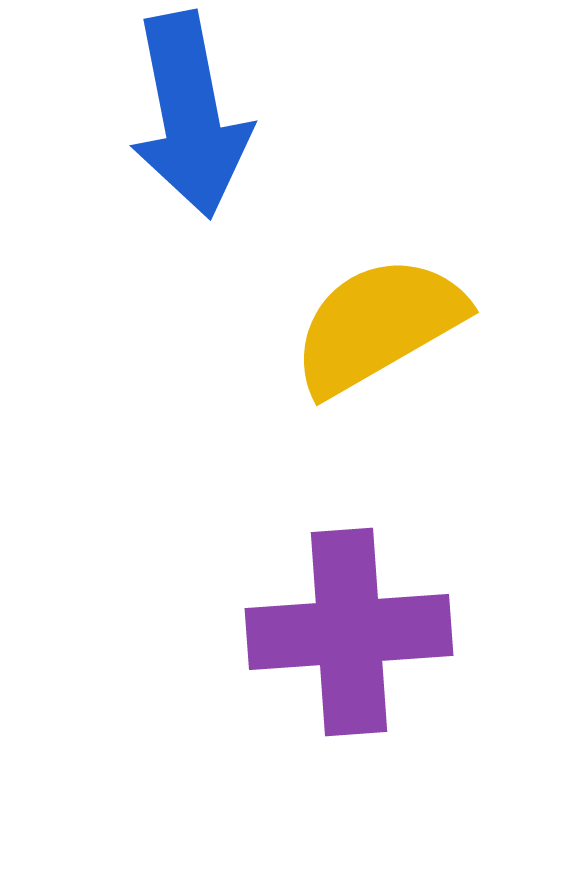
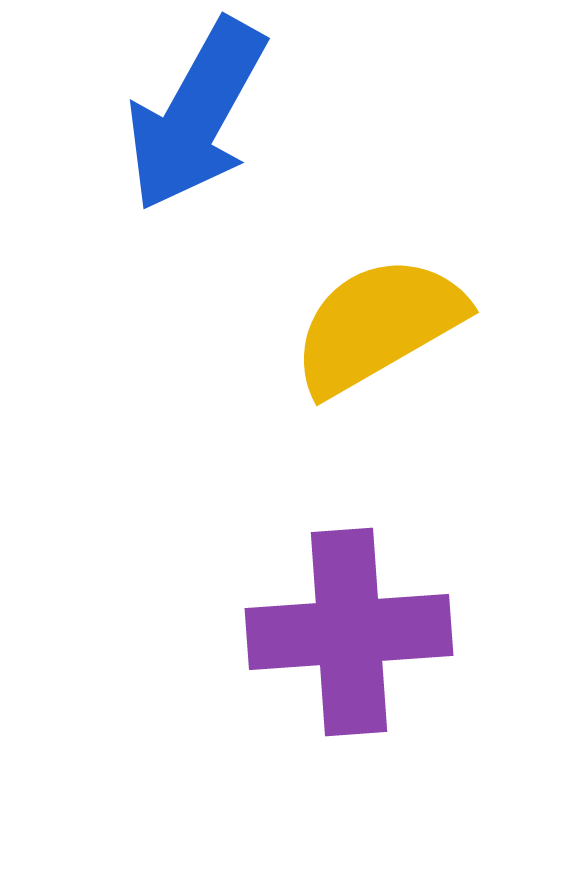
blue arrow: moved 6 px right; rotated 40 degrees clockwise
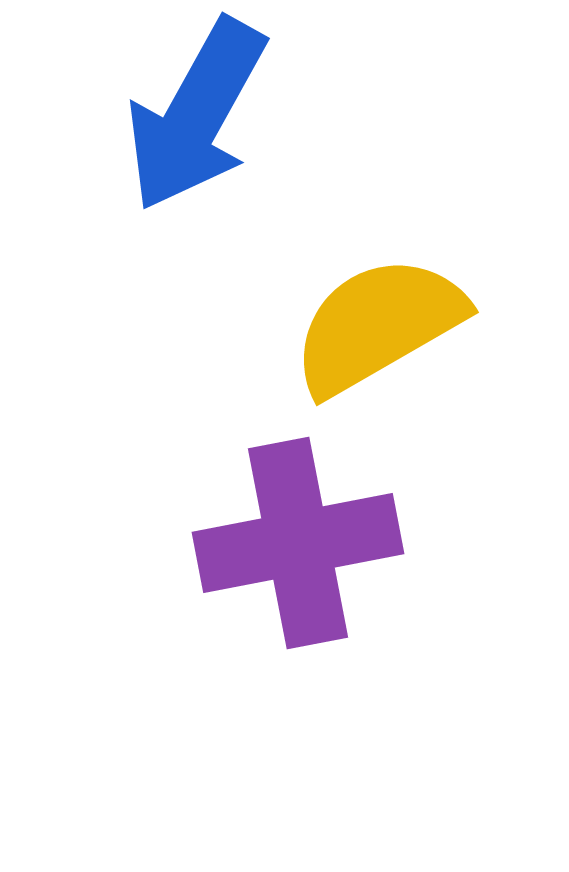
purple cross: moved 51 px left, 89 px up; rotated 7 degrees counterclockwise
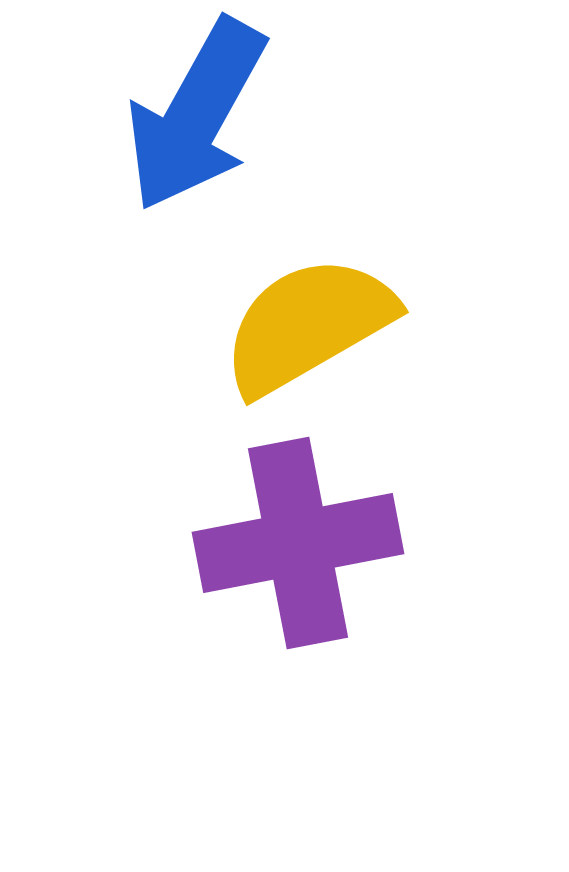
yellow semicircle: moved 70 px left
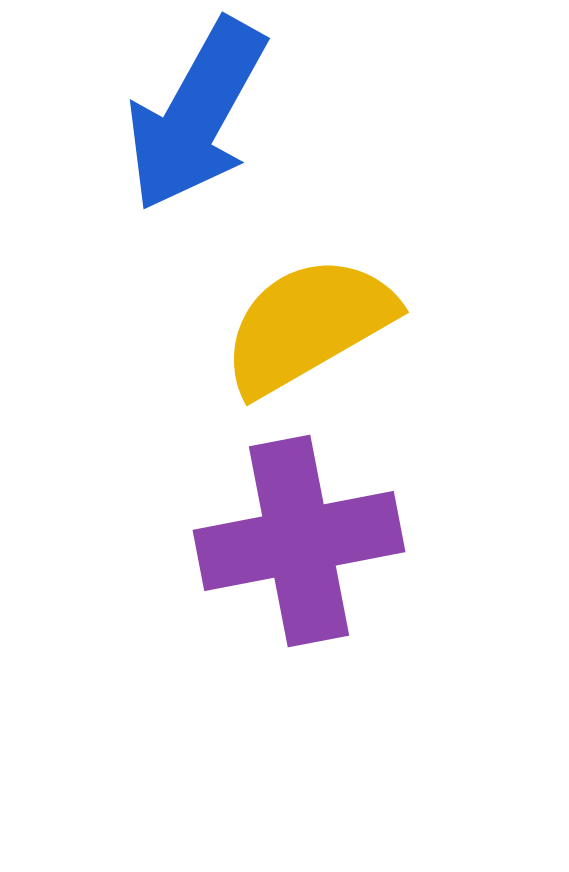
purple cross: moved 1 px right, 2 px up
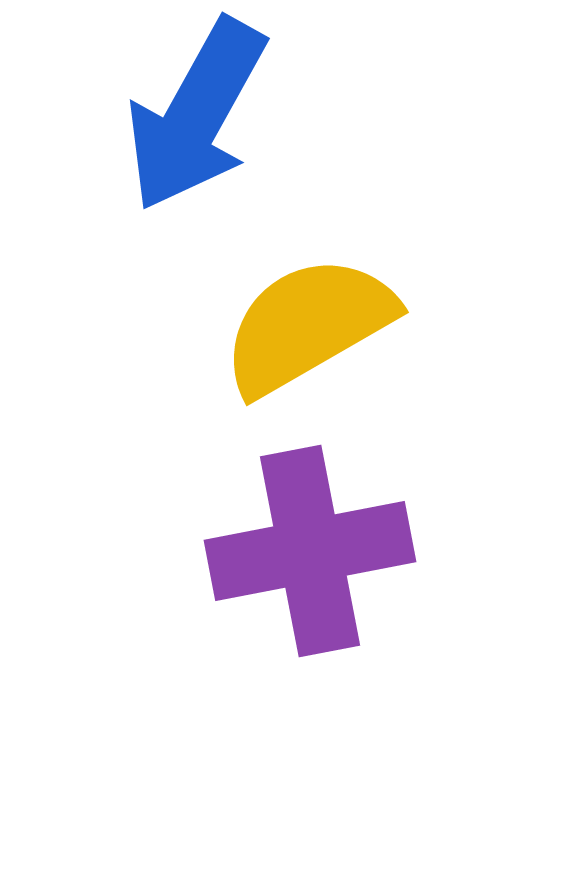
purple cross: moved 11 px right, 10 px down
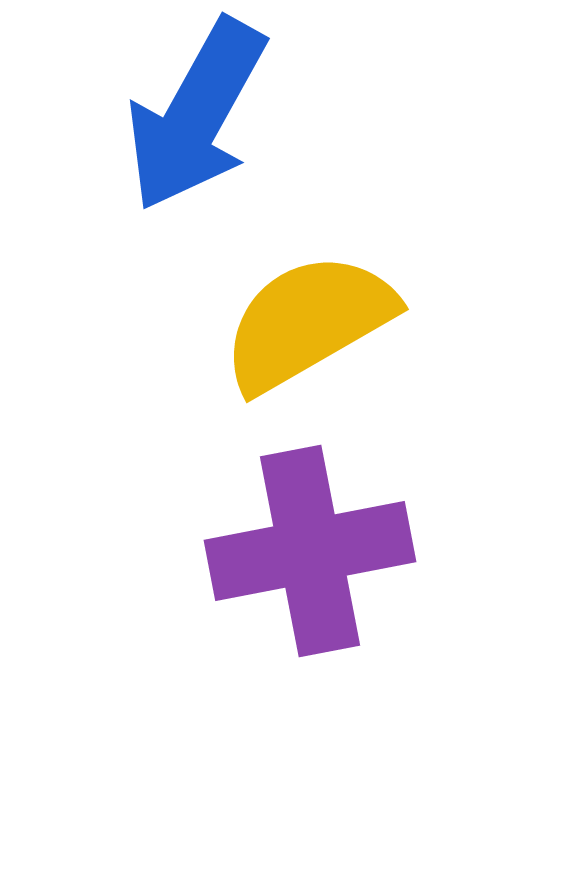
yellow semicircle: moved 3 px up
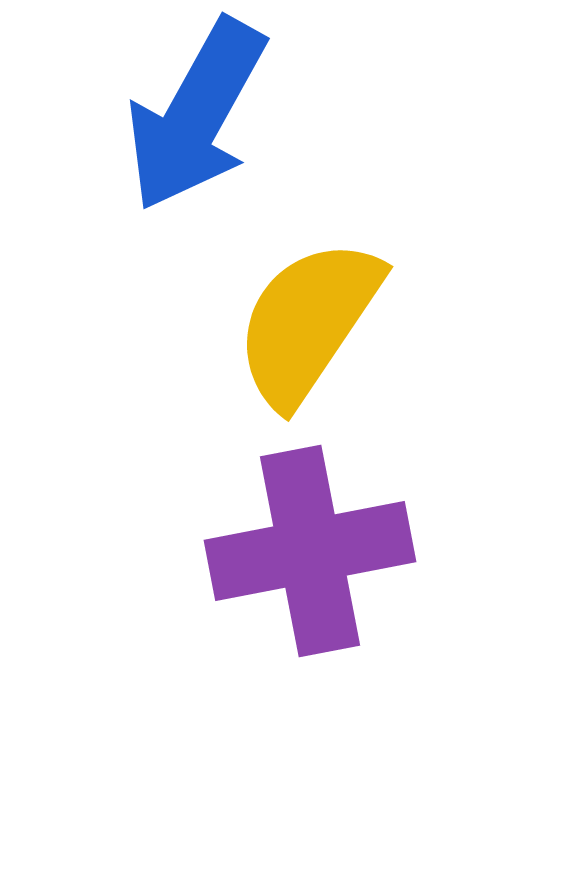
yellow semicircle: rotated 26 degrees counterclockwise
